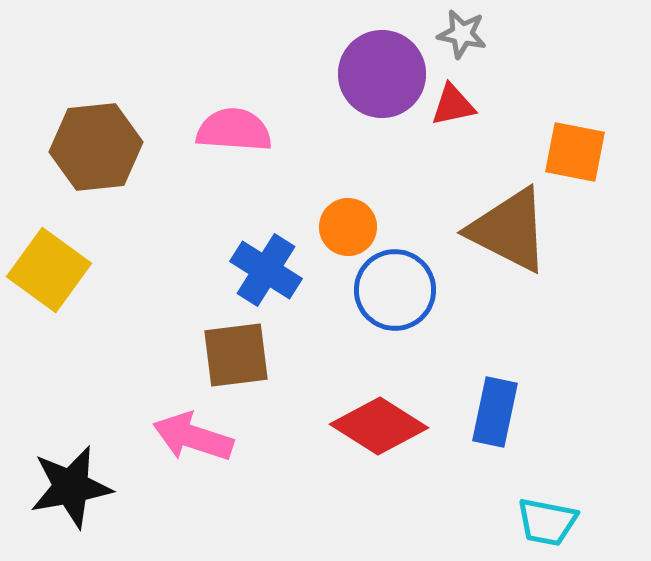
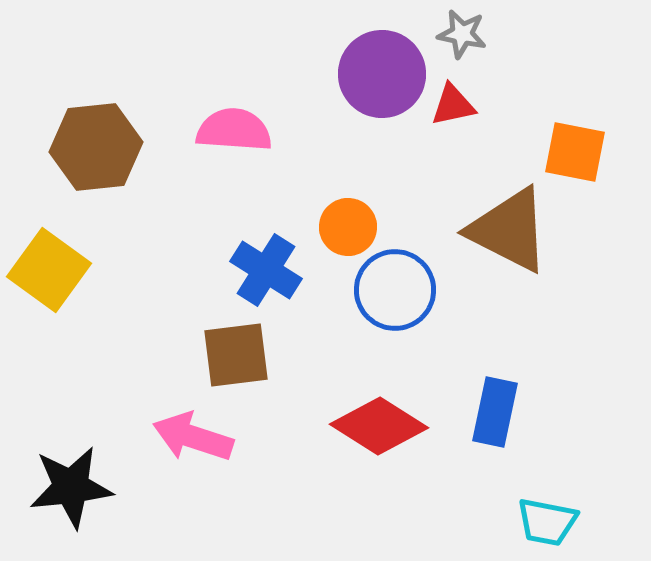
black star: rotated 4 degrees clockwise
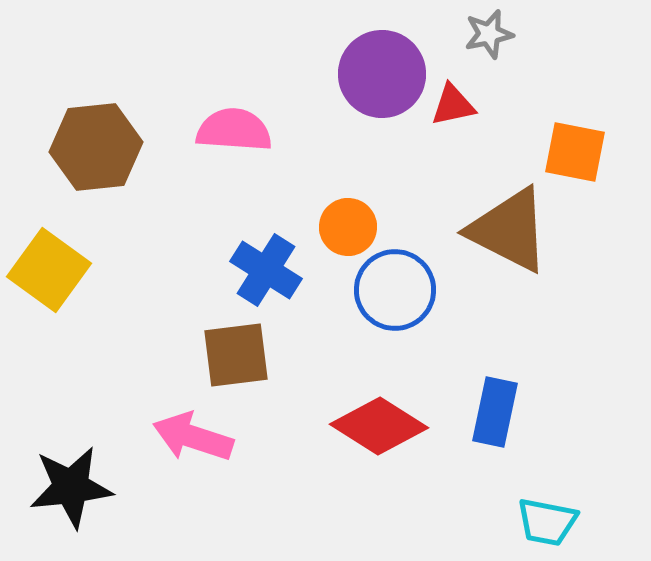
gray star: moved 27 px right; rotated 24 degrees counterclockwise
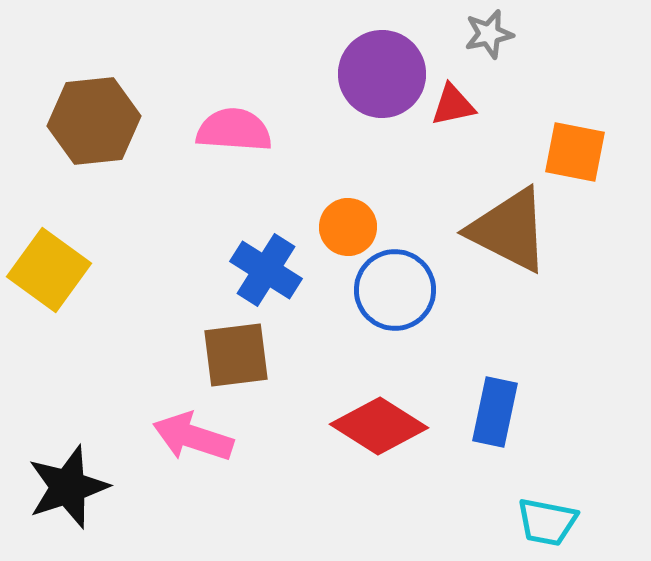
brown hexagon: moved 2 px left, 26 px up
black star: moved 3 px left; rotated 12 degrees counterclockwise
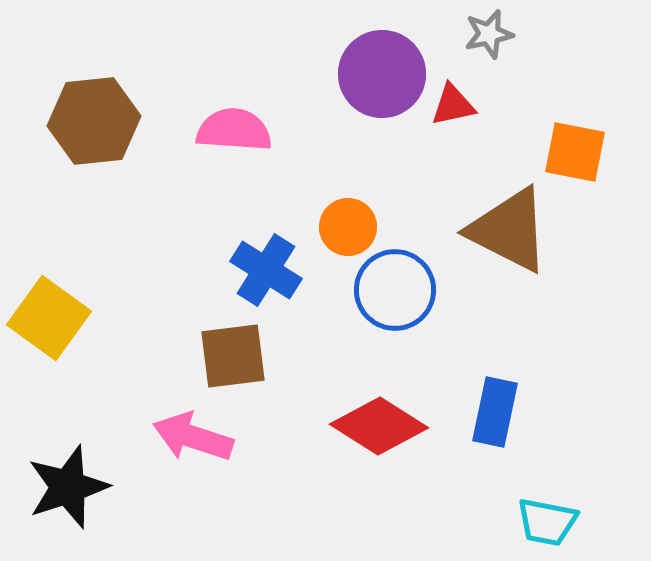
yellow square: moved 48 px down
brown square: moved 3 px left, 1 px down
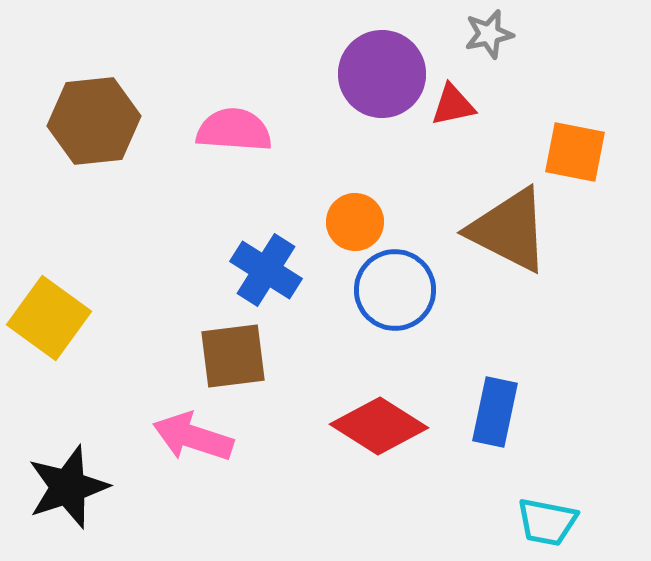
orange circle: moved 7 px right, 5 px up
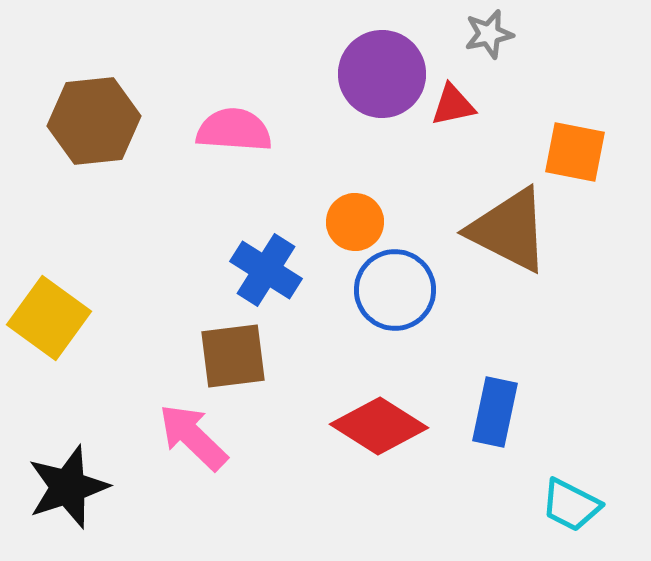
pink arrow: rotated 26 degrees clockwise
cyan trapezoid: moved 24 px right, 17 px up; rotated 16 degrees clockwise
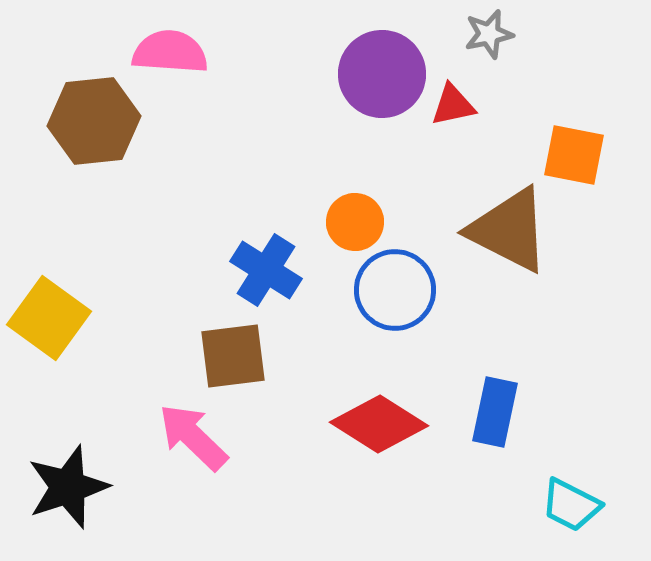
pink semicircle: moved 64 px left, 78 px up
orange square: moved 1 px left, 3 px down
red diamond: moved 2 px up
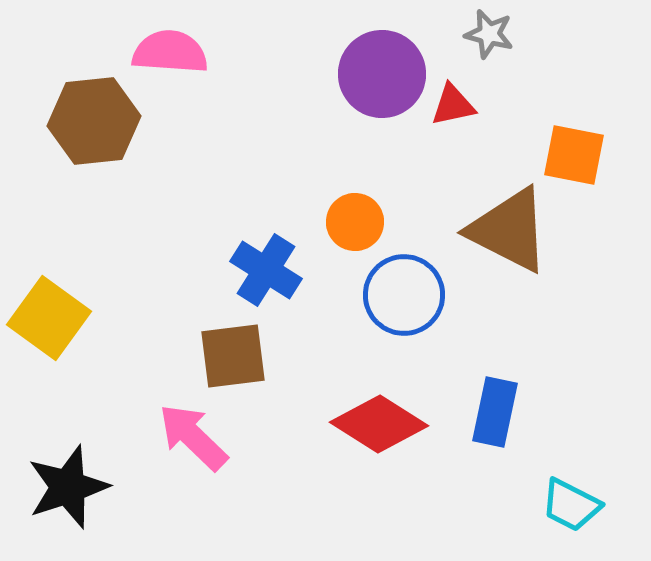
gray star: rotated 27 degrees clockwise
blue circle: moved 9 px right, 5 px down
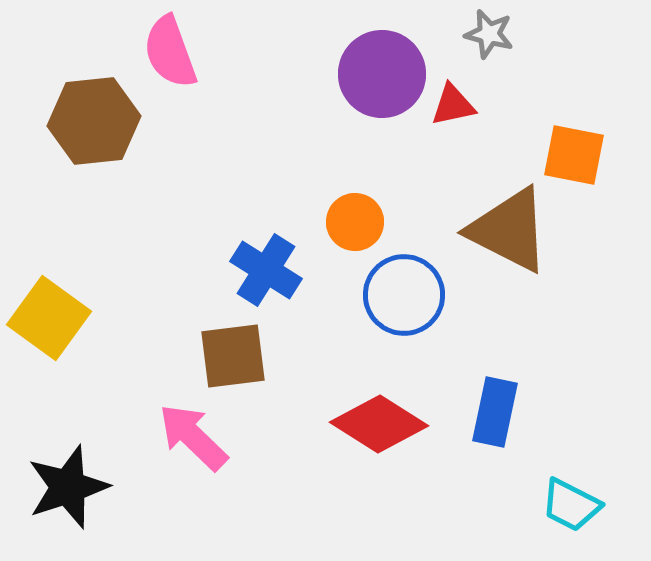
pink semicircle: rotated 114 degrees counterclockwise
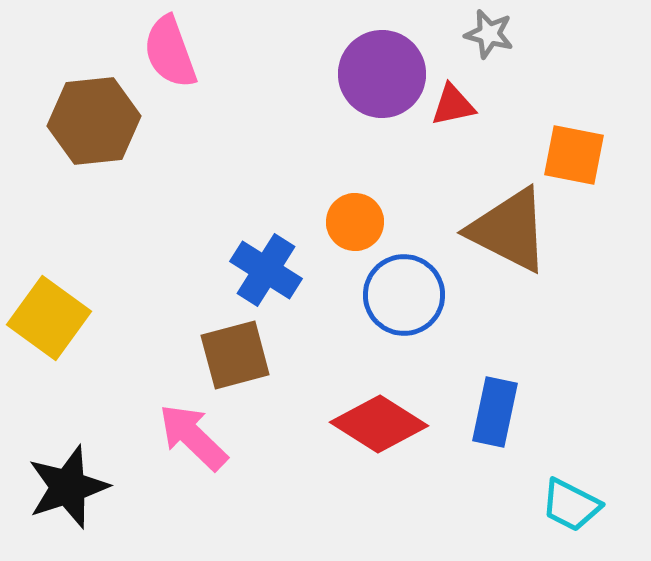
brown square: moved 2 px right, 1 px up; rotated 8 degrees counterclockwise
